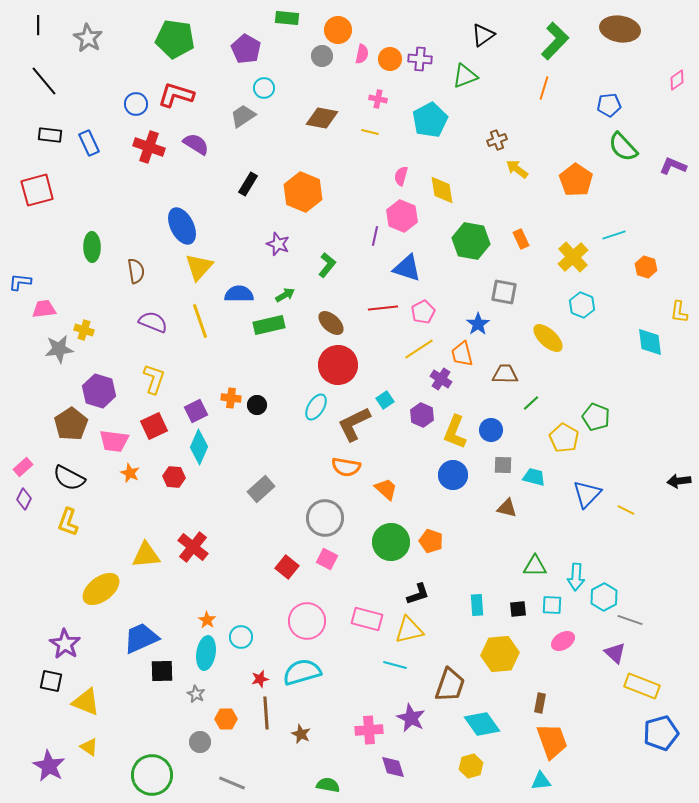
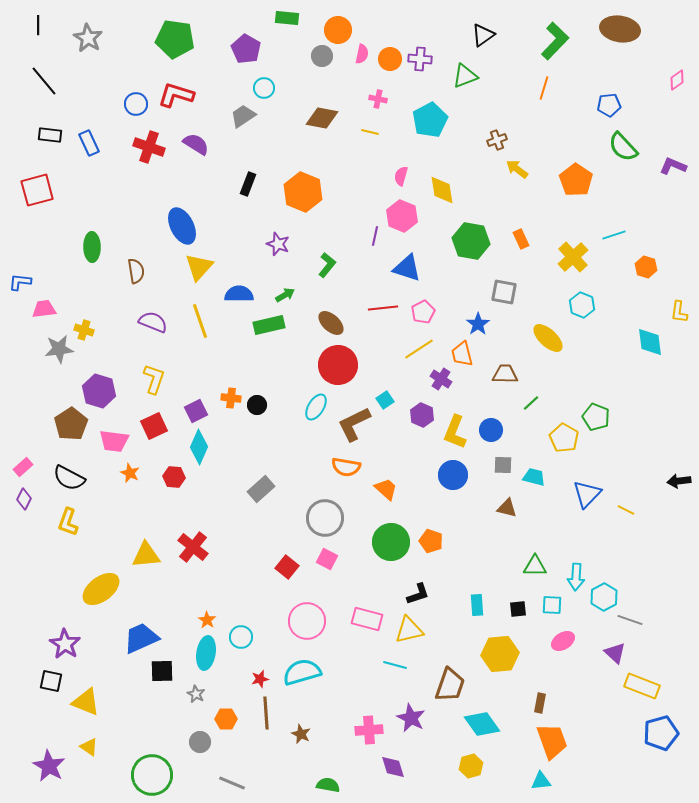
black rectangle at (248, 184): rotated 10 degrees counterclockwise
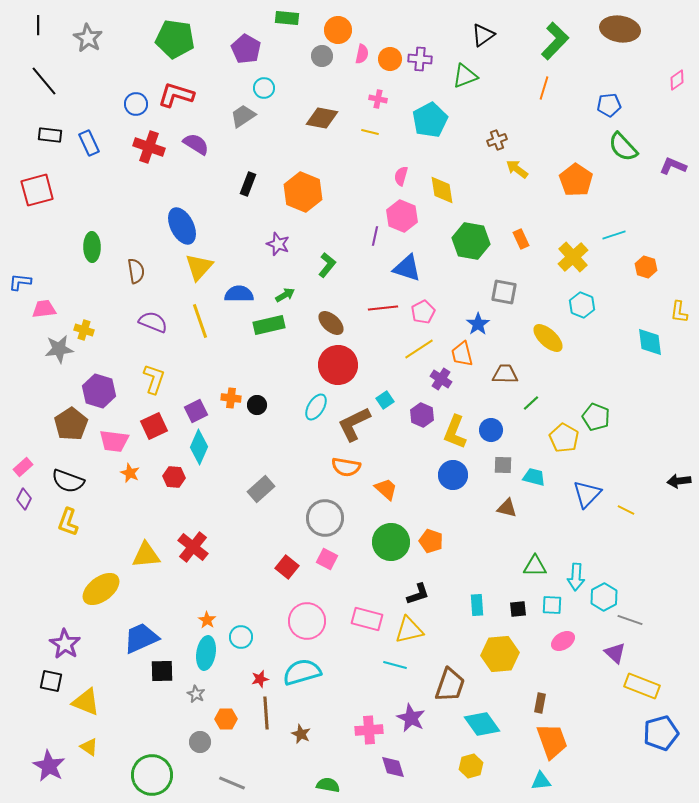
black semicircle at (69, 478): moved 1 px left, 3 px down; rotated 8 degrees counterclockwise
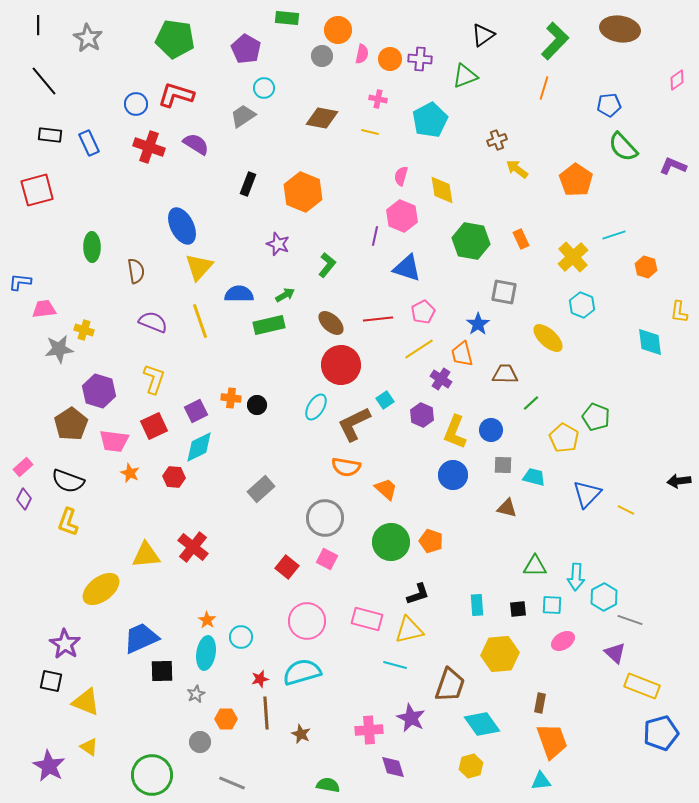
red line at (383, 308): moved 5 px left, 11 px down
red circle at (338, 365): moved 3 px right
cyan diamond at (199, 447): rotated 40 degrees clockwise
gray star at (196, 694): rotated 18 degrees clockwise
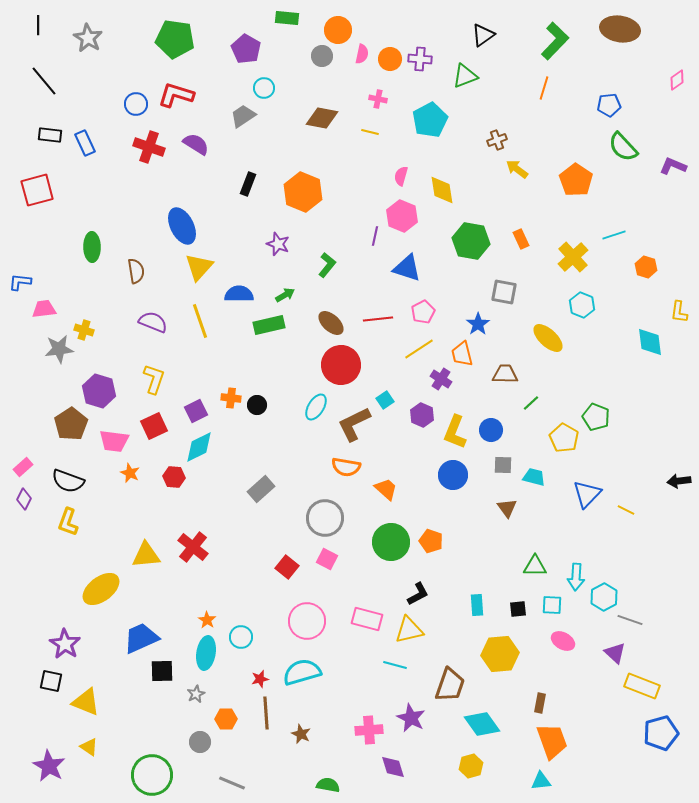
blue rectangle at (89, 143): moved 4 px left
brown triangle at (507, 508): rotated 40 degrees clockwise
black L-shape at (418, 594): rotated 10 degrees counterclockwise
pink ellipse at (563, 641): rotated 60 degrees clockwise
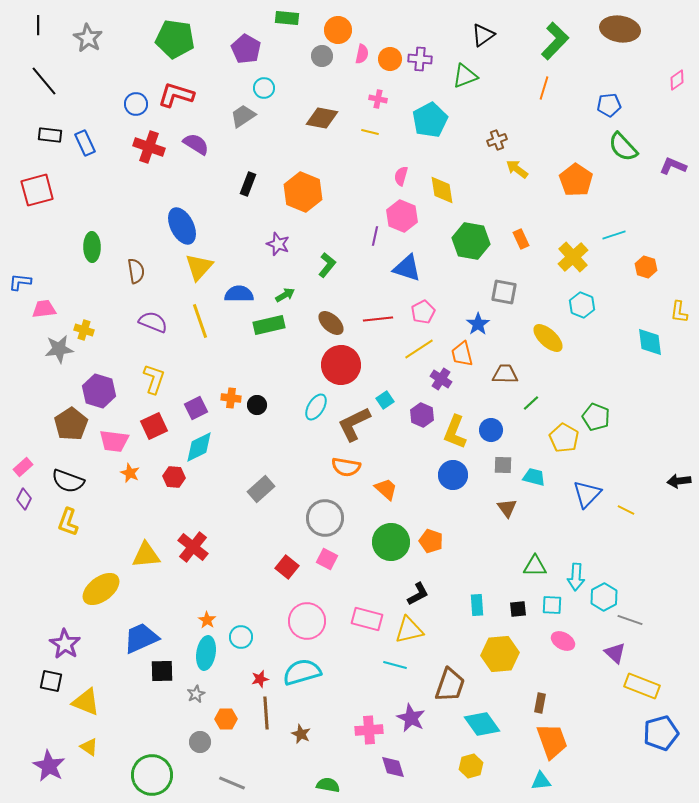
purple square at (196, 411): moved 3 px up
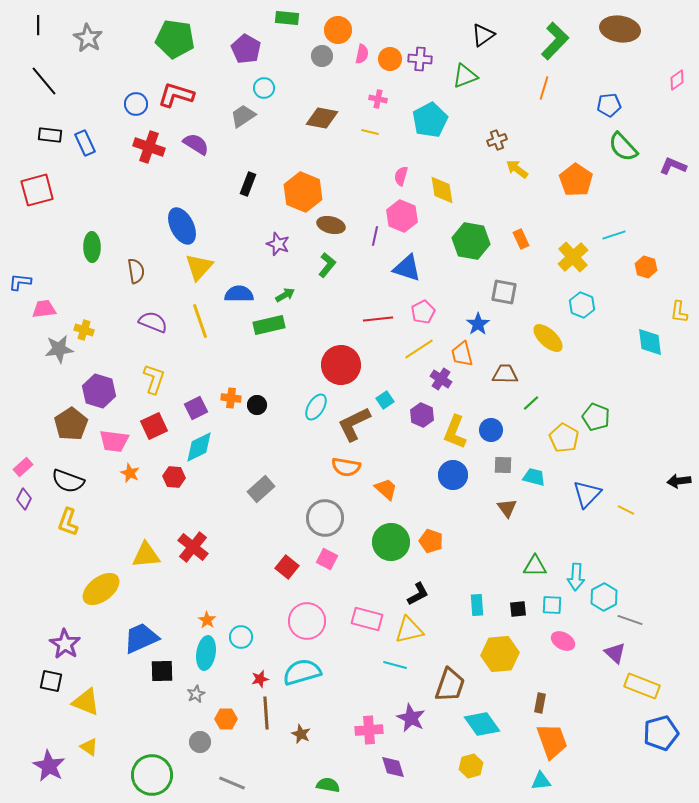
brown ellipse at (331, 323): moved 98 px up; rotated 28 degrees counterclockwise
